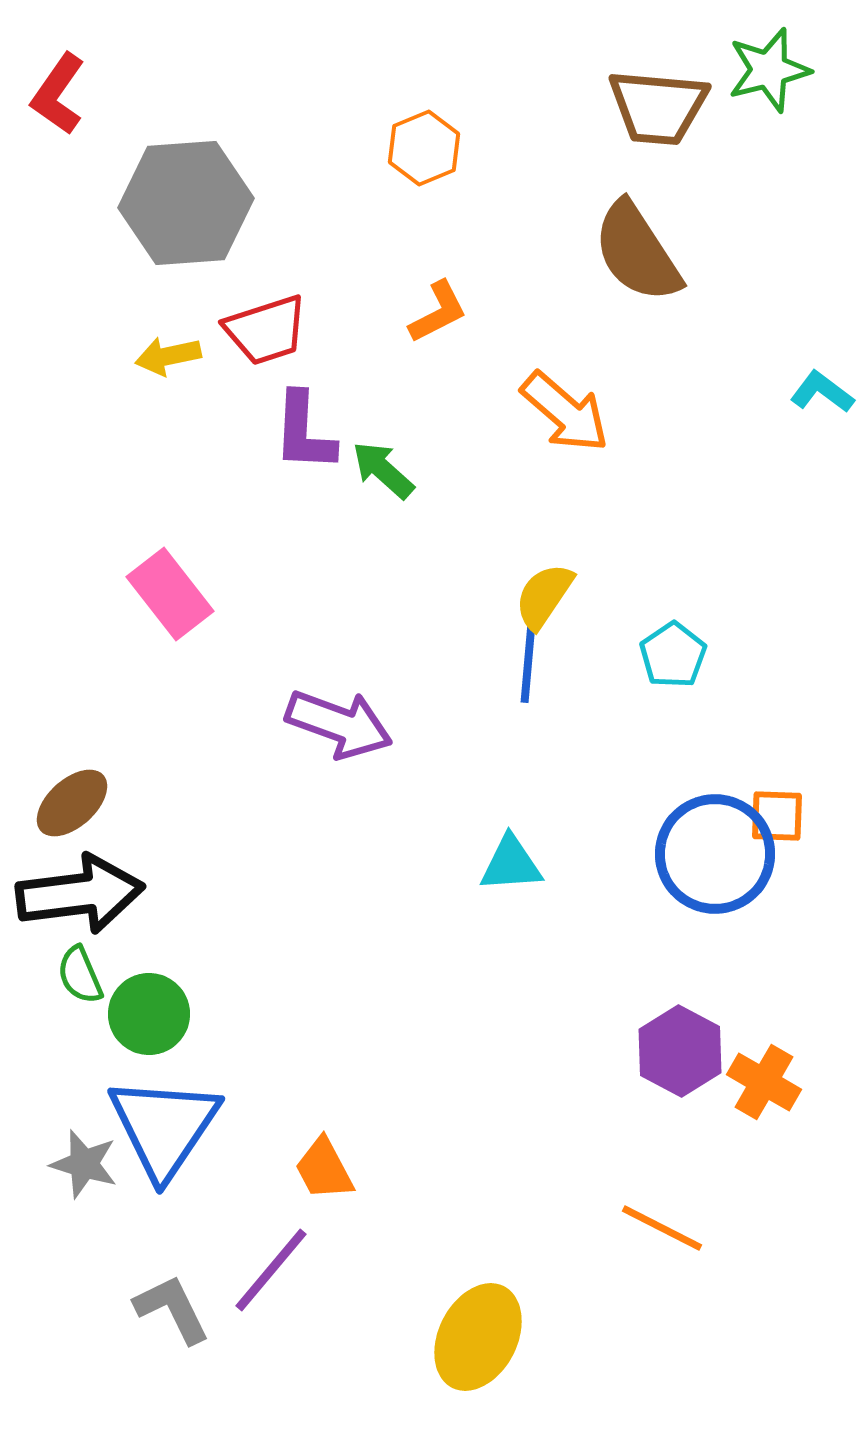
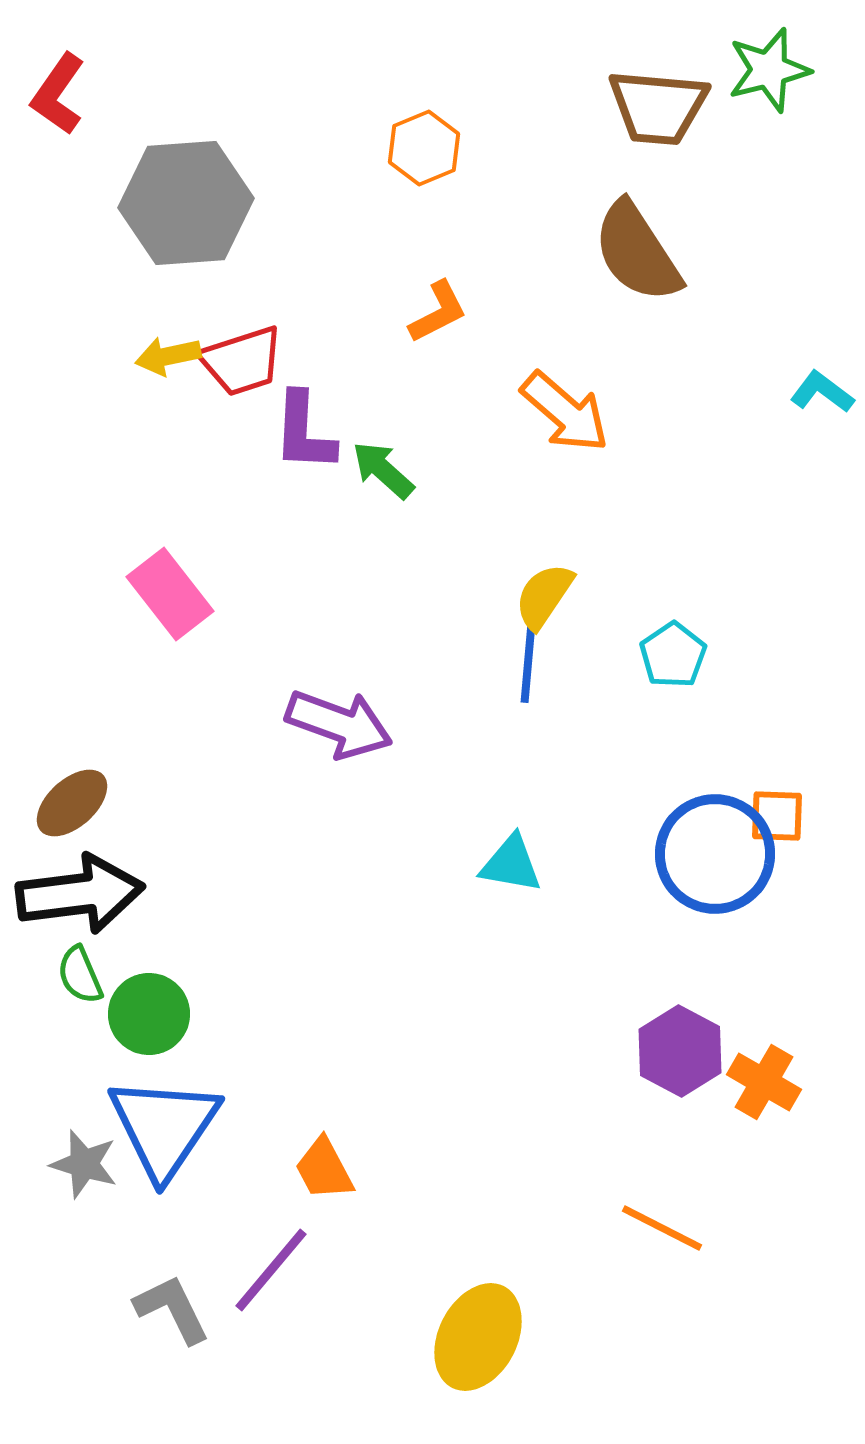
red trapezoid: moved 24 px left, 31 px down
cyan triangle: rotated 14 degrees clockwise
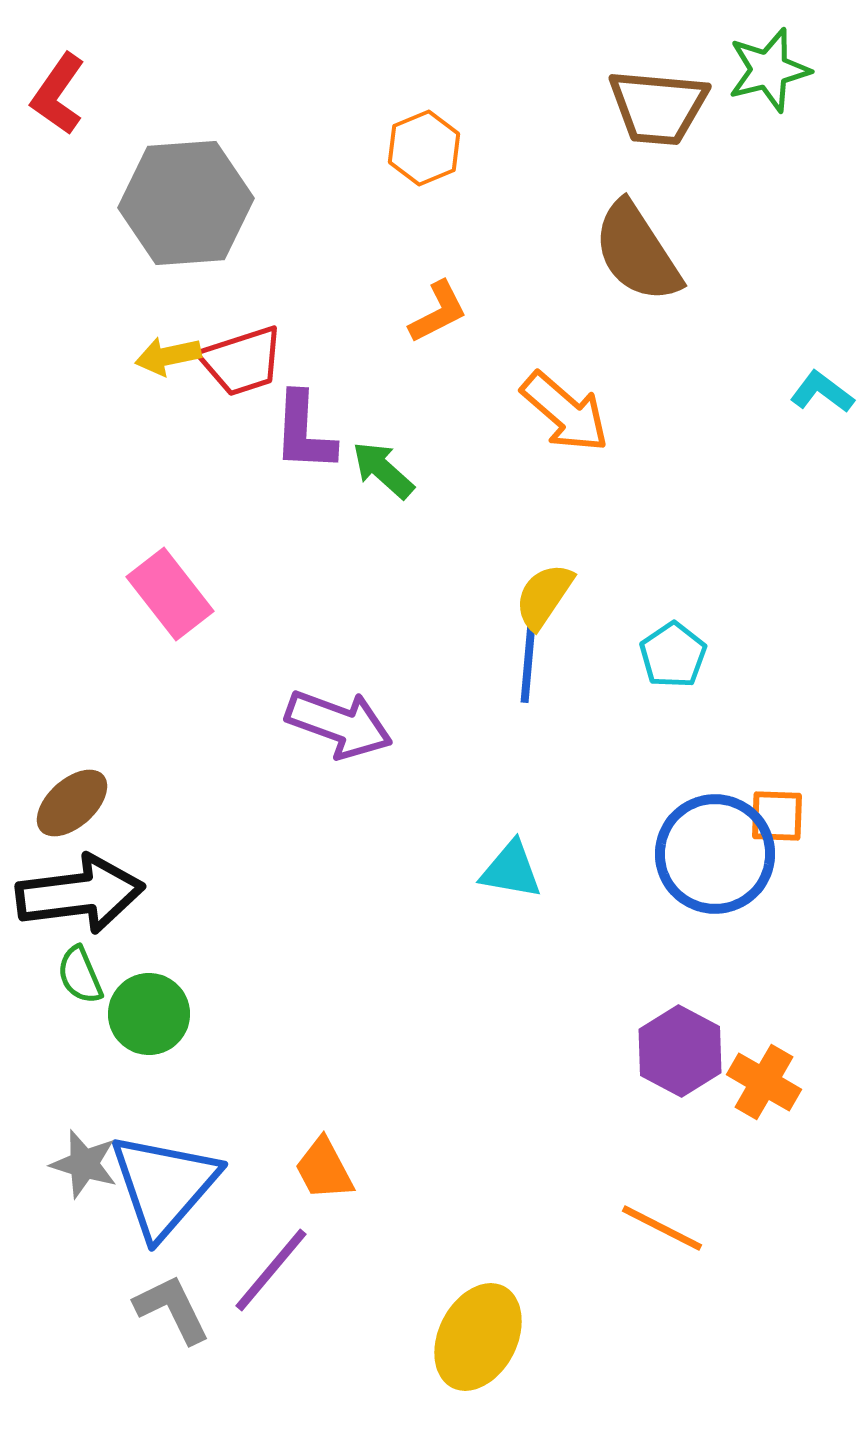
cyan triangle: moved 6 px down
blue triangle: moved 58 px down; rotated 7 degrees clockwise
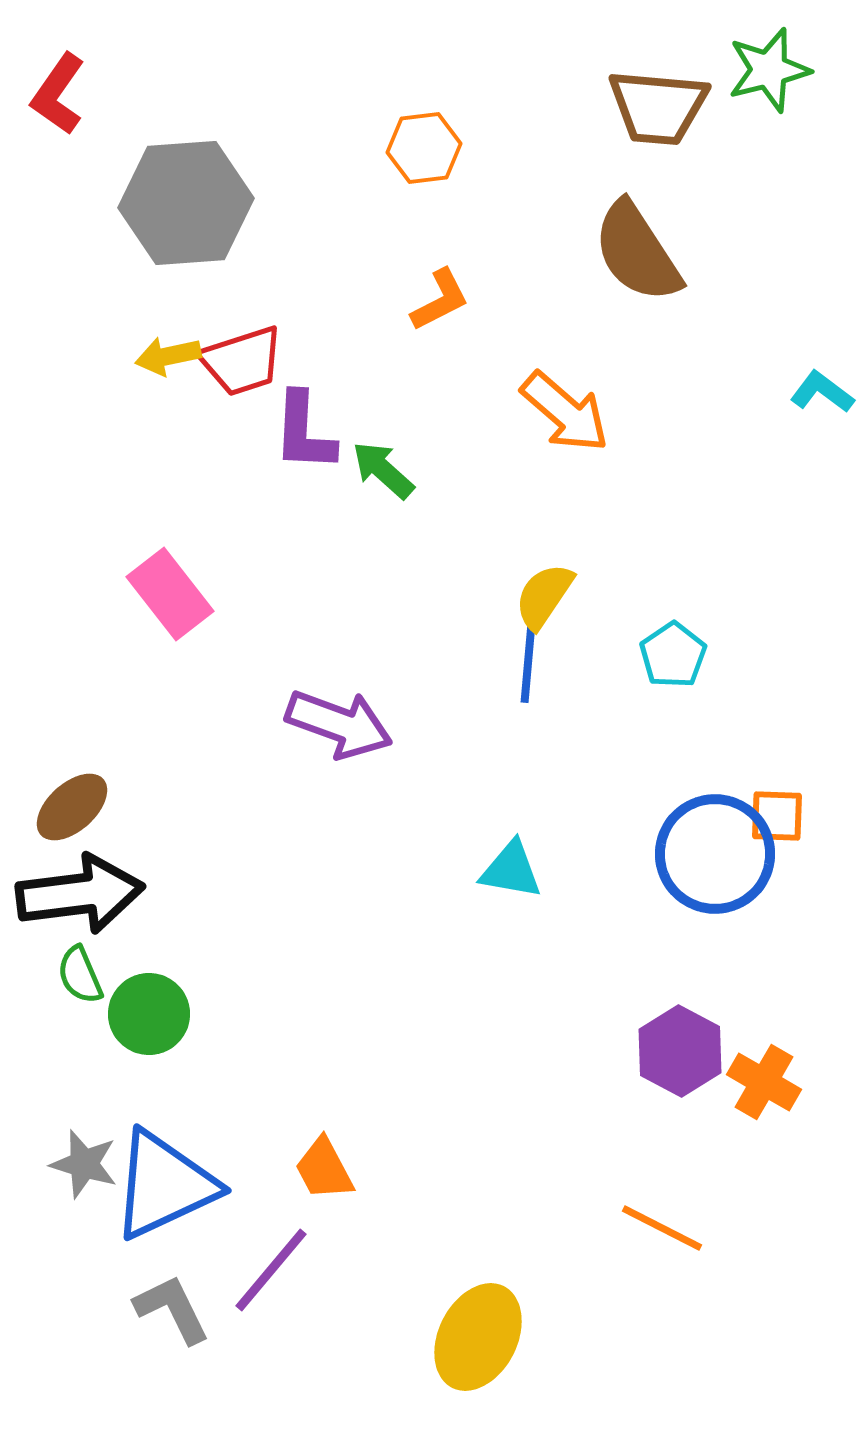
orange hexagon: rotated 16 degrees clockwise
orange L-shape: moved 2 px right, 12 px up
brown ellipse: moved 4 px down
blue triangle: rotated 24 degrees clockwise
